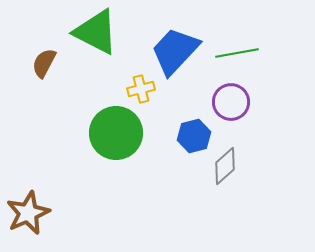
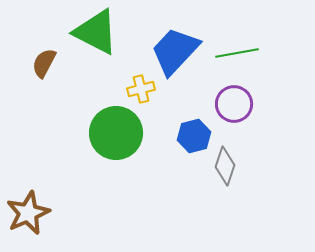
purple circle: moved 3 px right, 2 px down
gray diamond: rotated 30 degrees counterclockwise
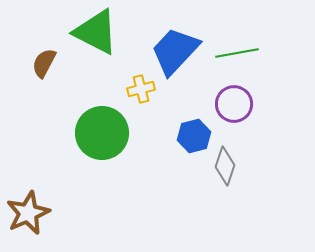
green circle: moved 14 px left
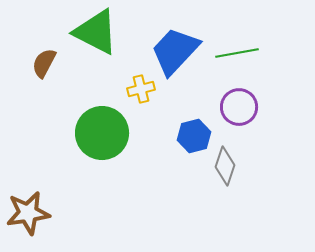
purple circle: moved 5 px right, 3 px down
brown star: rotated 15 degrees clockwise
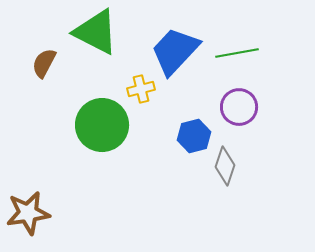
green circle: moved 8 px up
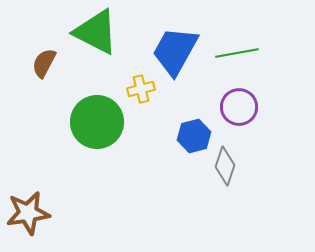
blue trapezoid: rotated 14 degrees counterclockwise
green circle: moved 5 px left, 3 px up
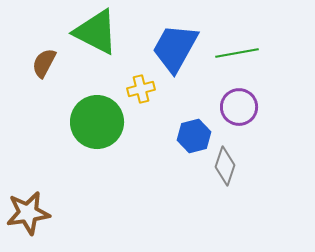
blue trapezoid: moved 3 px up
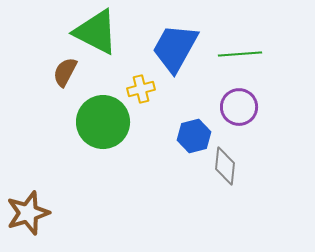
green line: moved 3 px right, 1 px down; rotated 6 degrees clockwise
brown semicircle: moved 21 px right, 9 px down
green circle: moved 6 px right
gray diamond: rotated 12 degrees counterclockwise
brown star: rotated 9 degrees counterclockwise
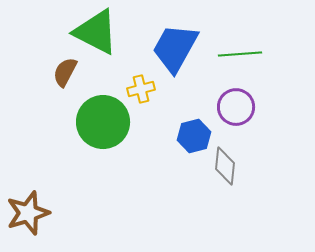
purple circle: moved 3 px left
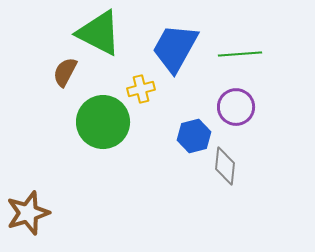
green triangle: moved 3 px right, 1 px down
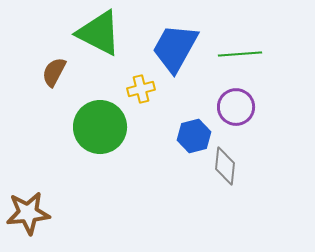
brown semicircle: moved 11 px left
green circle: moved 3 px left, 5 px down
brown star: rotated 12 degrees clockwise
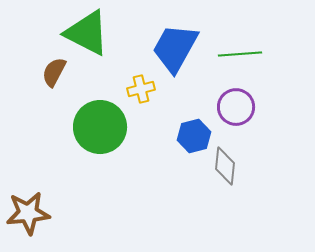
green triangle: moved 12 px left
